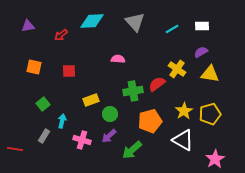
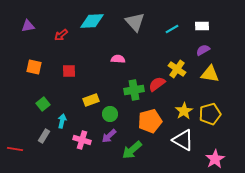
purple semicircle: moved 2 px right, 2 px up
green cross: moved 1 px right, 1 px up
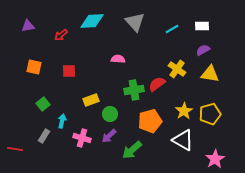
pink cross: moved 2 px up
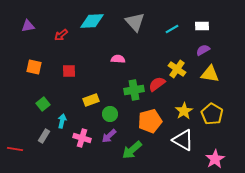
yellow pentagon: moved 2 px right; rotated 25 degrees counterclockwise
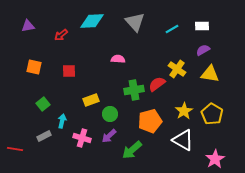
gray rectangle: rotated 32 degrees clockwise
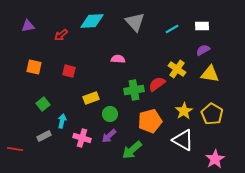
red square: rotated 16 degrees clockwise
yellow rectangle: moved 2 px up
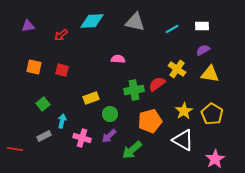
gray triangle: rotated 35 degrees counterclockwise
red square: moved 7 px left, 1 px up
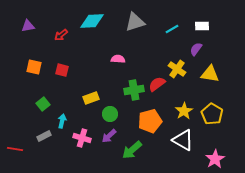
gray triangle: rotated 30 degrees counterclockwise
purple semicircle: moved 7 px left, 1 px up; rotated 24 degrees counterclockwise
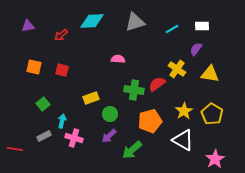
green cross: rotated 18 degrees clockwise
pink cross: moved 8 px left
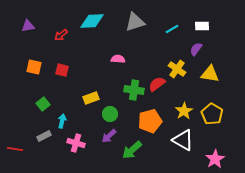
pink cross: moved 2 px right, 5 px down
